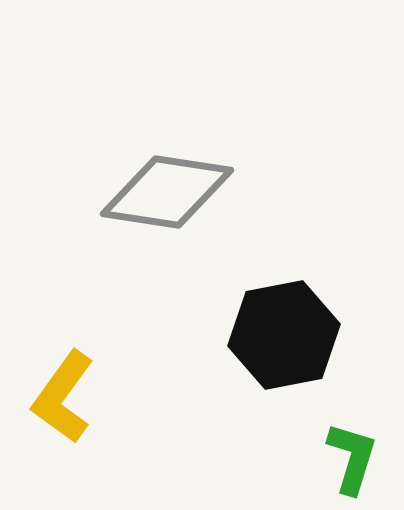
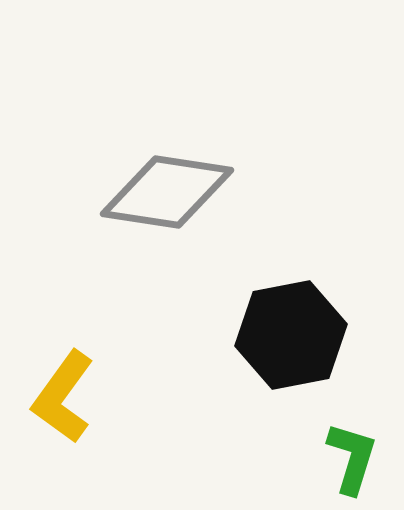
black hexagon: moved 7 px right
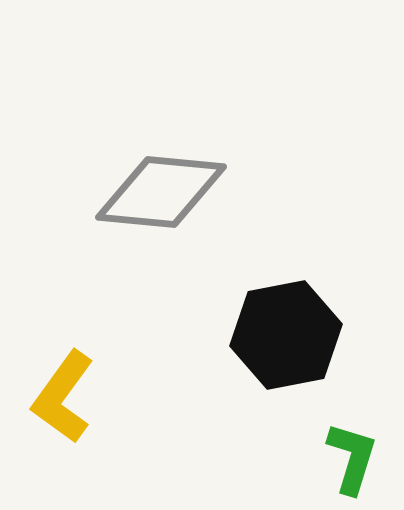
gray diamond: moved 6 px left; rotated 3 degrees counterclockwise
black hexagon: moved 5 px left
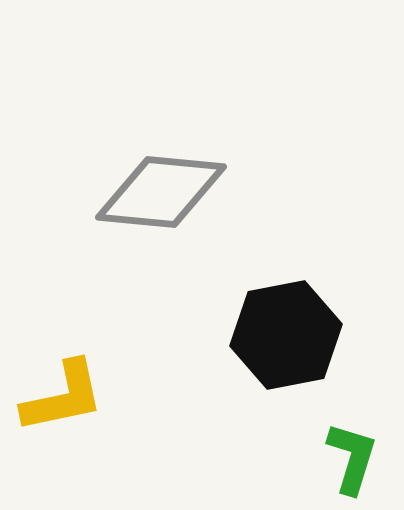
yellow L-shape: rotated 138 degrees counterclockwise
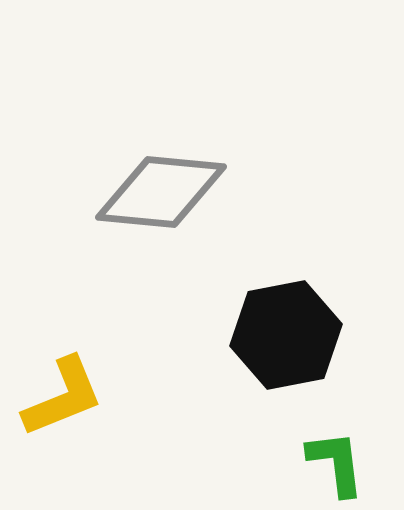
yellow L-shape: rotated 10 degrees counterclockwise
green L-shape: moved 16 px left, 5 px down; rotated 24 degrees counterclockwise
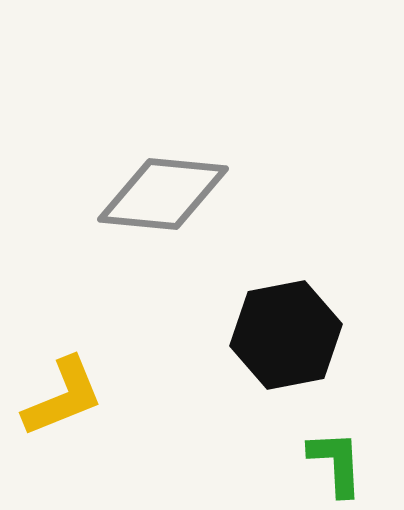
gray diamond: moved 2 px right, 2 px down
green L-shape: rotated 4 degrees clockwise
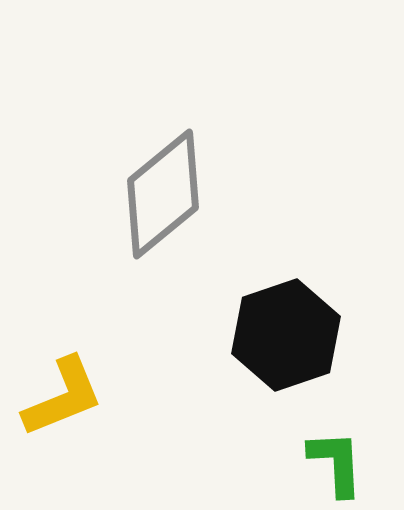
gray diamond: rotated 45 degrees counterclockwise
black hexagon: rotated 8 degrees counterclockwise
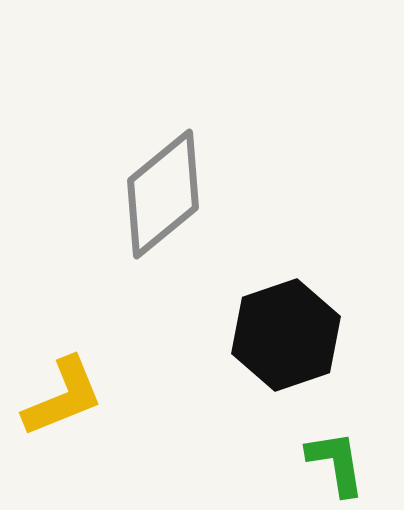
green L-shape: rotated 6 degrees counterclockwise
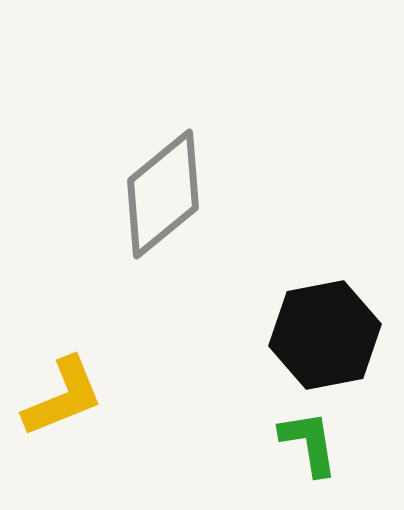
black hexagon: moved 39 px right; rotated 8 degrees clockwise
green L-shape: moved 27 px left, 20 px up
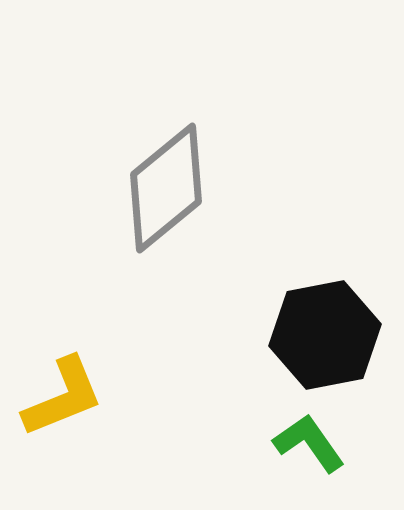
gray diamond: moved 3 px right, 6 px up
green L-shape: rotated 26 degrees counterclockwise
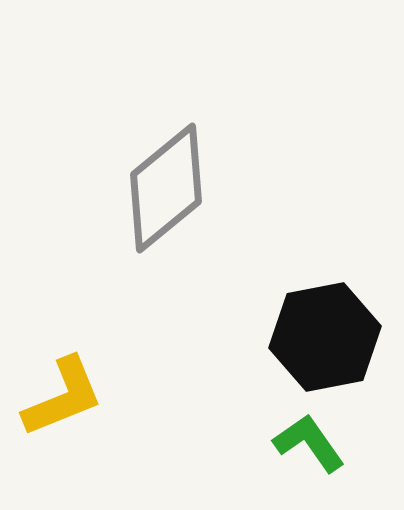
black hexagon: moved 2 px down
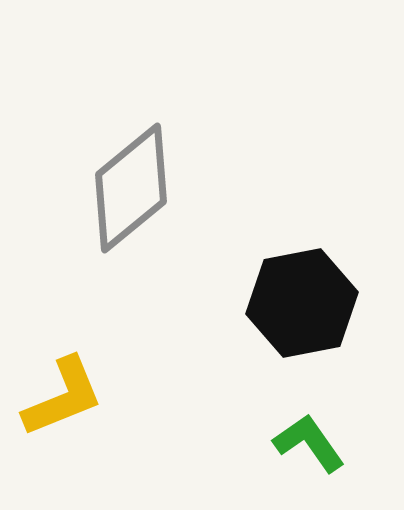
gray diamond: moved 35 px left
black hexagon: moved 23 px left, 34 px up
